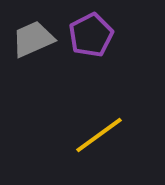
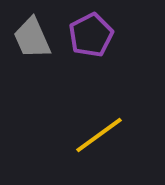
gray trapezoid: moved 1 px left, 1 px up; rotated 90 degrees counterclockwise
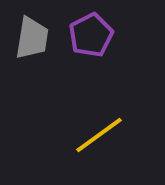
gray trapezoid: rotated 147 degrees counterclockwise
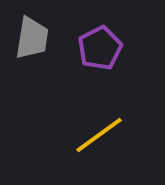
purple pentagon: moved 9 px right, 13 px down
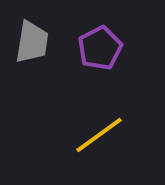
gray trapezoid: moved 4 px down
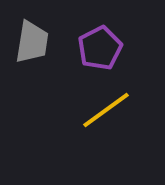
yellow line: moved 7 px right, 25 px up
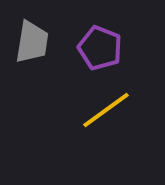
purple pentagon: rotated 24 degrees counterclockwise
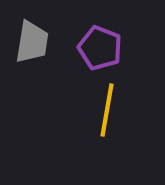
yellow line: moved 1 px right; rotated 44 degrees counterclockwise
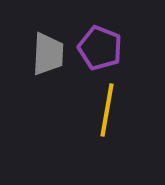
gray trapezoid: moved 16 px right, 12 px down; rotated 6 degrees counterclockwise
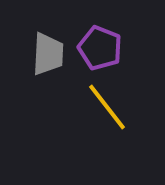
yellow line: moved 3 px up; rotated 48 degrees counterclockwise
